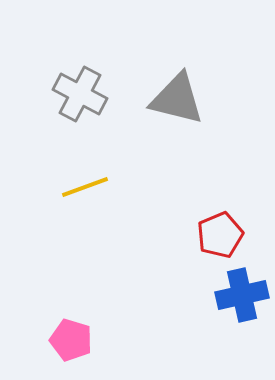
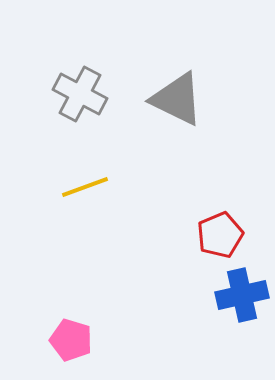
gray triangle: rotated 12 degrees clockwise
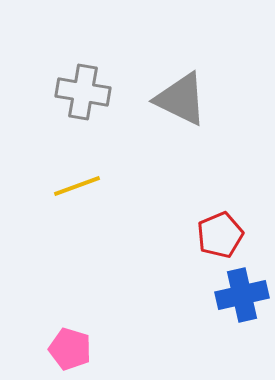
gray cross: moved 3 px right, 2 px up; rotated 18 degrees counterclockwise
gray triangle: moved 4 px right
yellow line: moved 8 px left, 1 px up
pink pentagon: moved 1 px left, 9 px down
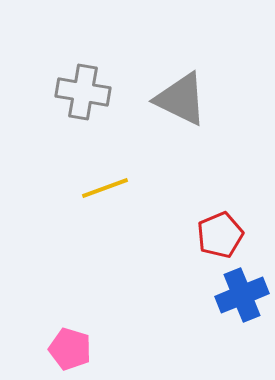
yellow line: moved 28 px right, 2 px down
blue cross: rotated 9 degrees counterclockwise
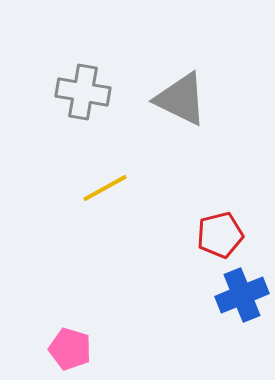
yellow line: rotated 9 degrees counterclockwise
red pentagon: rotated 9 degrees clockwise
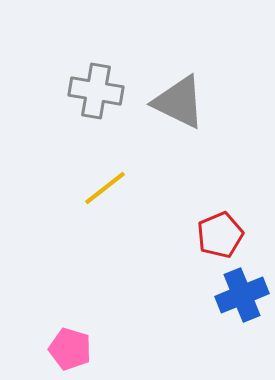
gray cross: moved 13 px right, 1 px up
gray triangle: moved 2 px left, 3 px down
yellow line: rotated 9 degrees counterclockwise
red pentagon: rotated 9 degrees counterclockwise
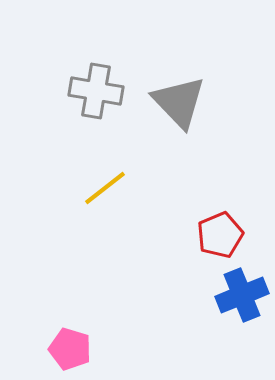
gray triangle: rotated 20 degrees clockwise
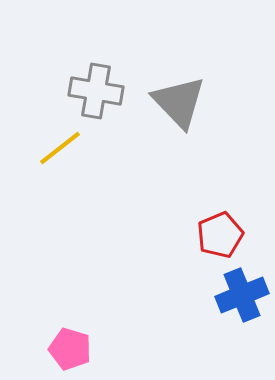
yellow line: moved 45 px left, 40 px up
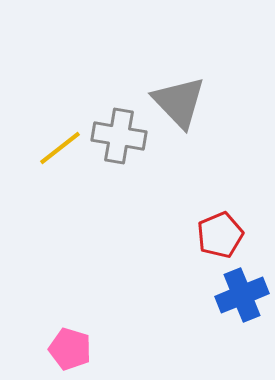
gray cross: moved 23 px right, 45 px down
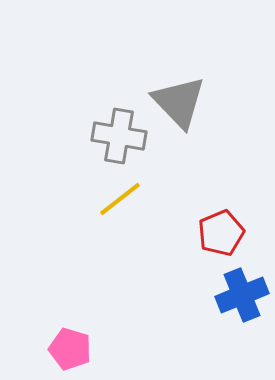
yellow line: moved 60 px right, 51 px down
red pentagon: moved 1 px right, 2 px up
